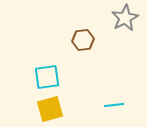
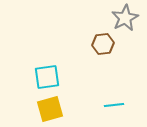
brown hexagon: moved 20 px right, 4 px down
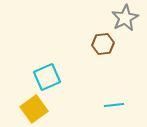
cyan square: rotated 16 degrees counterclockwise
yellow square: moved 16 px left; rotated 20 degrees counterclockwise
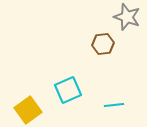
gray star: moved 2 px right, 1 px up; rotated 24 degrees counterclockwise
cyan square: moved 21 px right, 13 px down
yellow square: moved 6 px left, 1 px down
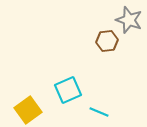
gray star: moved 2 px right, 3 px down
brown hexagon: moved 4 px right, 3 px up
cyan line: moved 15 px left, 7 px down; rotated 30 degrees clockwise
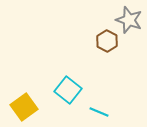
brown hexagon: rotated 25 degrees counterclockwise
cyan square: rotated 28 degrees counterclockwise
yellow square: moved 4 px left, 3 px up
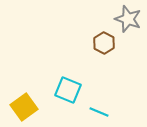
gray star: moved 1 px left, 1 px up
brown hexagon: moved 3 px left, 2 px down
cyan square: rotated 16 degrees counterclockwise
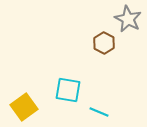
gray star: rotated 8 degrees clockwise
cyan square: rotated 12 degrees counterclockwise
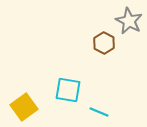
gray star: moved 1 px right, 2 px down
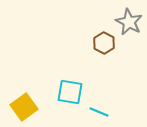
gray star: moved 1 px down
cyan square: moved 2 px right, 2 px down
